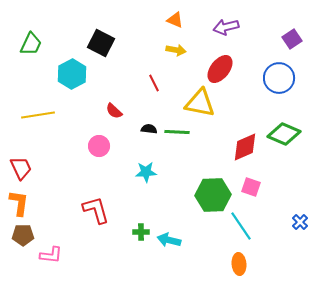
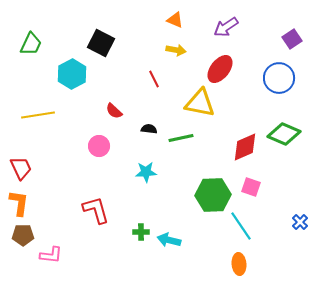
purple arrow: rotated 20 degrees counterclockwise
red line: moved 4 px up
green line: moved 4 px right, 6 px down; rotated 15 degrees counterclockwise
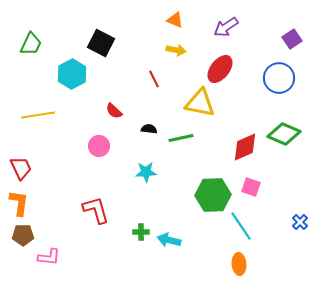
pink L-shape: moved 2 px left, 2 px down
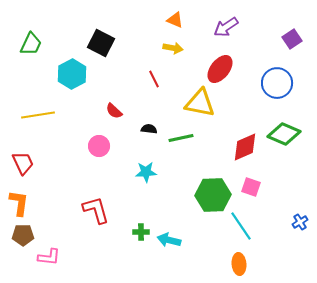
yellow arrow: moved 3 px left, 2 px up
blue circle: moved 2 px left, 5 px down
red trapezoid: moved 2 px right, 5 px up
blue cross: rotated 14 degrees clockwise
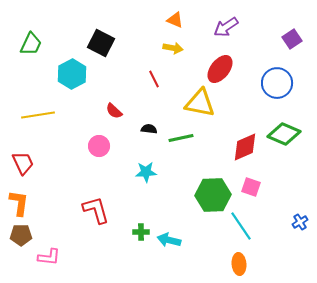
brown pentagon: moved 2 px left
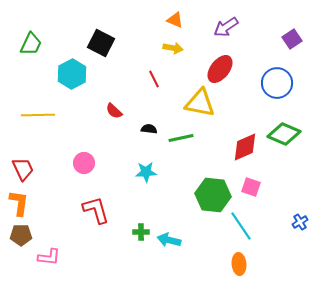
yellow line: rotated 8 degrees clockwise
pink circle: moved 15 px left, 17 px down
red trapezoid: moved 6 px down
green hexagon: rotated 8 degrees clockwise
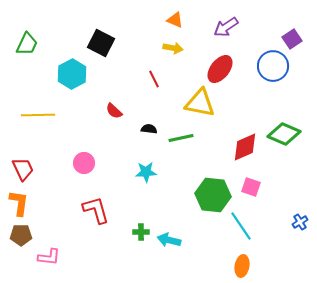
green trapezoid: moved 4 px left
blue circle: moved 4 px left, 17 px up
orange ellipse: moved 3 px right, 2 px down; rotated 15 degrees clockwise
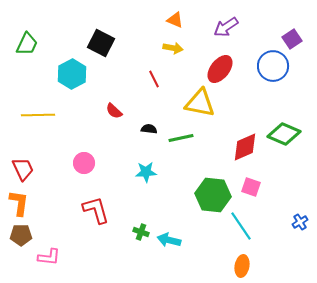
green cross: rotated 21 degrees clockwise
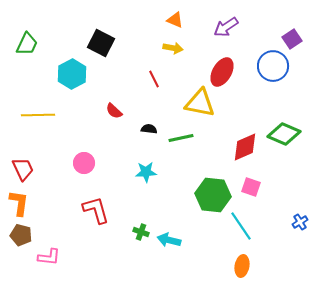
red ellipse: moved 2 px right, 3 px down; rotated 8 degrees counterclockwise
brown pentagon: rotated 15 degrees clockwise
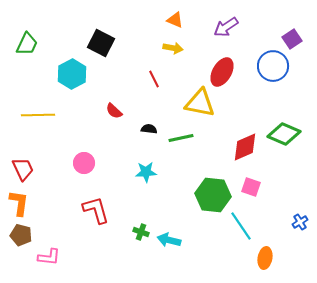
orange ellipse: moved 23 px right, 8 px up
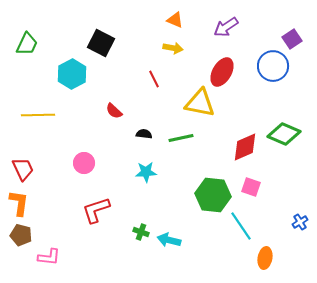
black semicircle: moved 5 px left, 5 px down
red L-shape: rotated 92 degrees counterclockwise
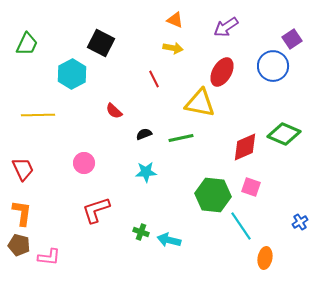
black semicircle: rotated 28 degrees counterclockwise
orange L-shape: moved 3 px right, 10 px down
brown pentagon: moved 2 px left, 10 px down
